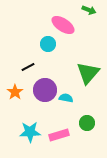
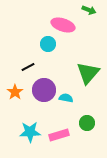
pink ellipse: rotated 15 degrees counterclockwise
purple circle: moved 1 px left
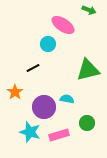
pink ellipse: rotated 15 degrees clockwise
black line: moved 5 px right, 1 px down
green triangle: moved 3 px up; rotated 35 degrees clockwise
purple circle: moved 17 px down
cyan semicircle: moved 1 px right, 1 px down
cyan star: rotated 20 degrees clockwise
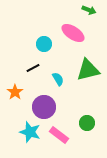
pink ellipse: moved 10 px right, 8 px down
cyan circle: moved 4 px left
cyan semicircle: moved 9 px left, 20 px up; rotated 48 degrees clockwise
pink rectangle: rotated 54 degrees clockwise
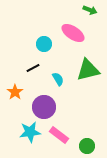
green arrow: moved 1 px right
green circle: moved 23 px down
cyan star: rotated 25 degrees counterclockwise
